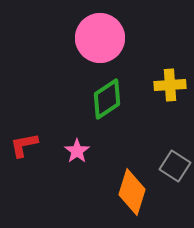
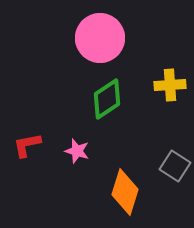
red L-shape: moved 3 px right
pink star: rotated 20 degrees counterclockwise
orange diamond: moved 7 px left
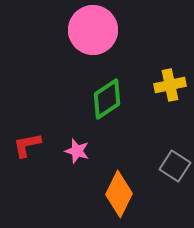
pink circle: moved 7 px left, 8 px up
yellow cross: rotated 8 degrees counterclockwise
orange diamond: moved 6 px left, 2 px down; rotated 9 degrees clockwise
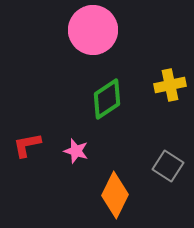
pink star: moved 1 px left
gray square: moved 7 px left
orange diamond: moved 4 px left, 1 px down
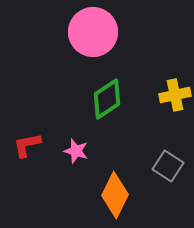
pink circle: moved 2 px down
yellow cross: moved 5 px right, 10 px down
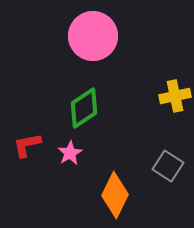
pink circle: moved 4 px down
yellow cross: moved 1 px down
green diamond: moved 23 px left, 9 px down
pink star: moved 6 px left, 2 px down; rotated 25 degrees clockwise
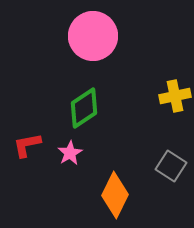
gray square: moved 3 px right
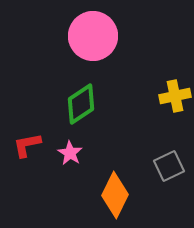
green diamond: moved 3 px left, 4 px up
pink star: rotated 10 degrees counterclockwise
gray square: moved 2 px left; rotated 32 degrees clockwise
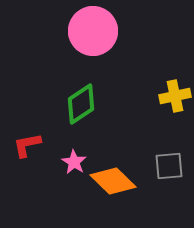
pink circle: moved 5 px up
pink star: moved 4 px right, 9 px down
gray square: rotated 20 degrees clockwise
orange diamond: moved 2 px left, 14 px up; rotated 72 degrees counterclockwise
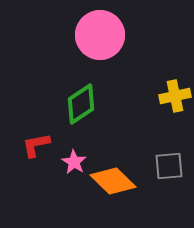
pink circle: moved 7 px right, 4 px down
red L-shape: moved 9 px right
